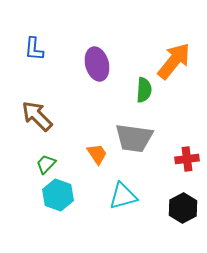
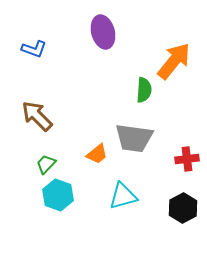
blue L-shape: rotated 75 degrees counterclockwise
purple ellipse: moved 6 px right, 32 px up
orange trapezoid: rotated 85 degrees clockwise
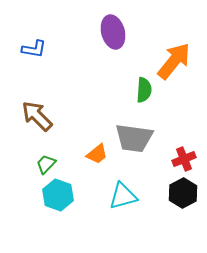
purple ellipse: moved 10 px right
blue L-shape: rotated 10 degrees counterclockwise
red cross: moved 3 px left; rotated 15 degrees counterclockwise
black hexagon: moved 15 px up
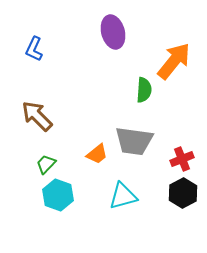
blue L-shape: rotated 105 degrees clockwise
gray trapezoid: moved 3 px down
red cross: moved 2 px left
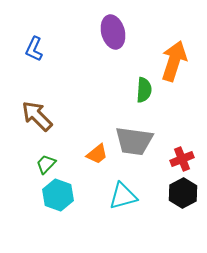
orange arrow: rotated 21 degrees counterclockwise
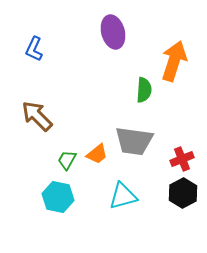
green trapezoid: moved 21 px right, 4 px up; rotated 15 degrees counterclockwise
cyan hexagon: moved 2 px down; rotated 8 degrees counterclockwise
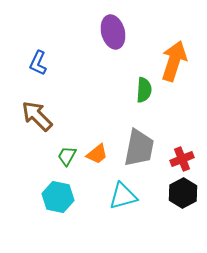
blue L-shape: moved 4 px right, 14 px down
gray trapezoid: moved 5 px right, 7 px down; rotated 87 degrees counterclockwise
green trapezoid: moved 4 px up
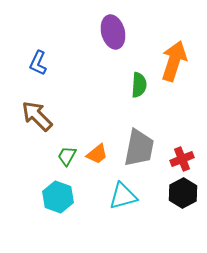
green semicircle: moved 5 px left, 5 px up
cyan hexagon: rotated 8 degrees clockwise
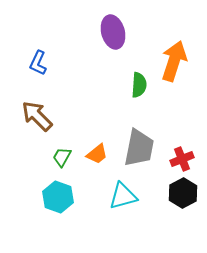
green trapezoid: moved 5 px left, 1 px down
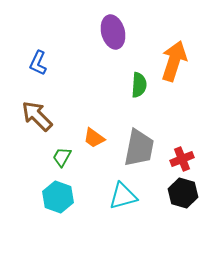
orange trapezoid: moved 3 px left, 16 px up; rotated 75 degrees clockwise
black hexagon: rotated 16 degrees counterclockwise
